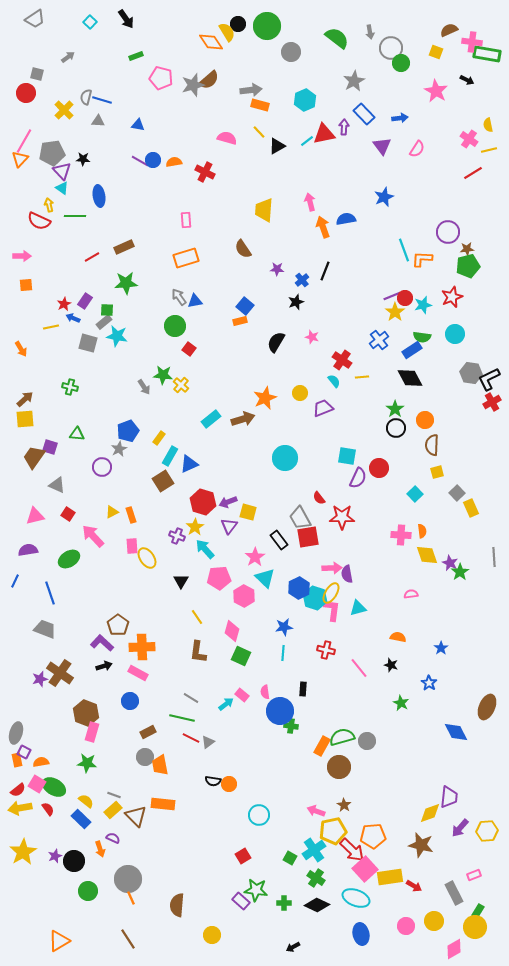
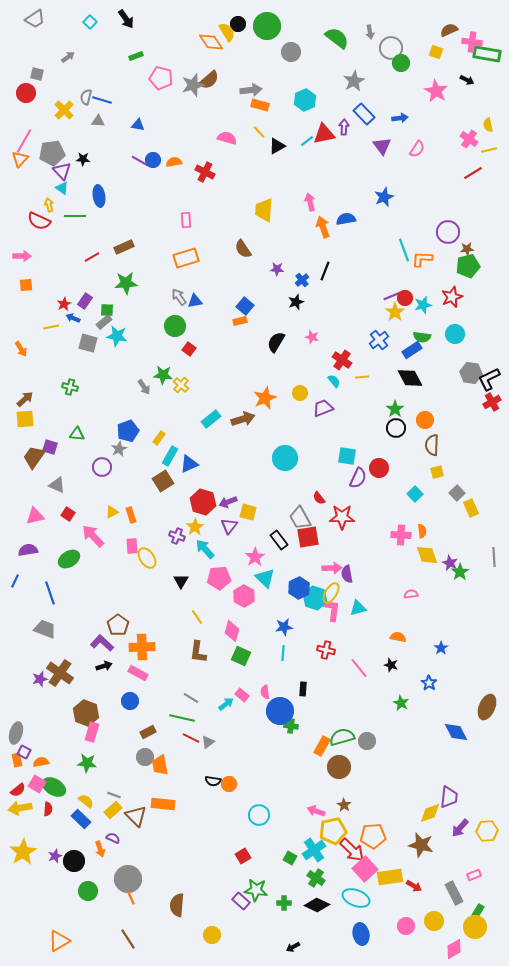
red semicircle at (48, 809): rotated 40 degrees clockwise
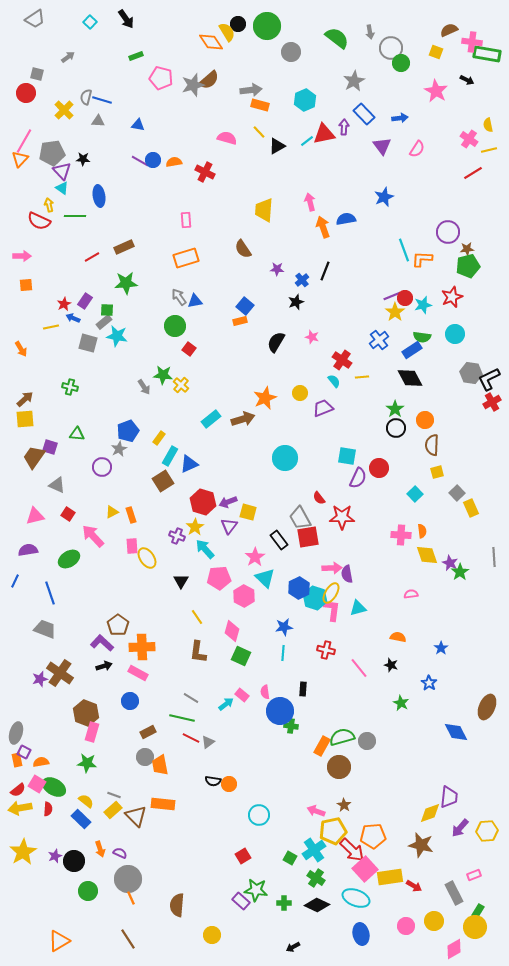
purple semicircle at (113, 838): moved 7 px right, 15 px down
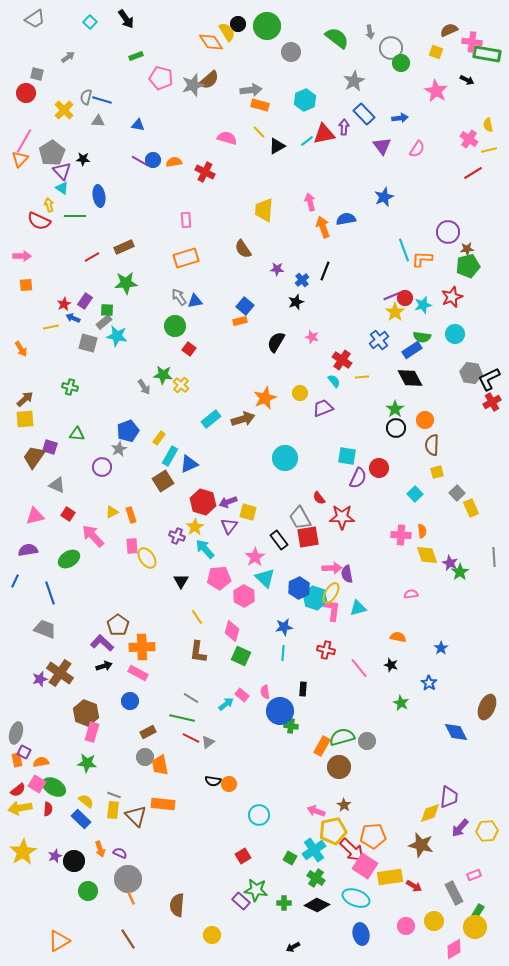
gray pentagon at (52, 153): rotated 25 degrees counterclockwise
yellow rectangle at (113, 810): rotated 42 degrees counterclockwise
pink square at (365, 869): moved 3 px up; rotated 15 degrees counterclockwise
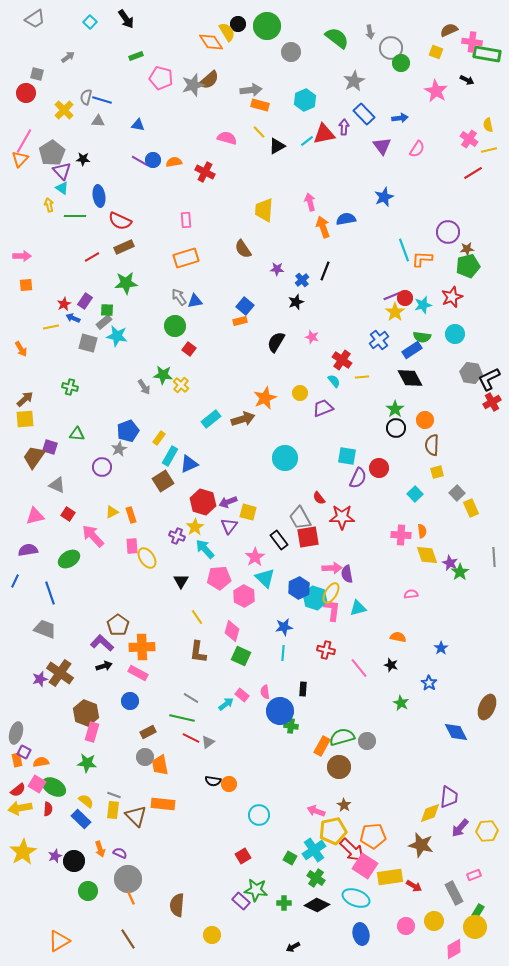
red semicircle at (39, 221): moved 81 px right
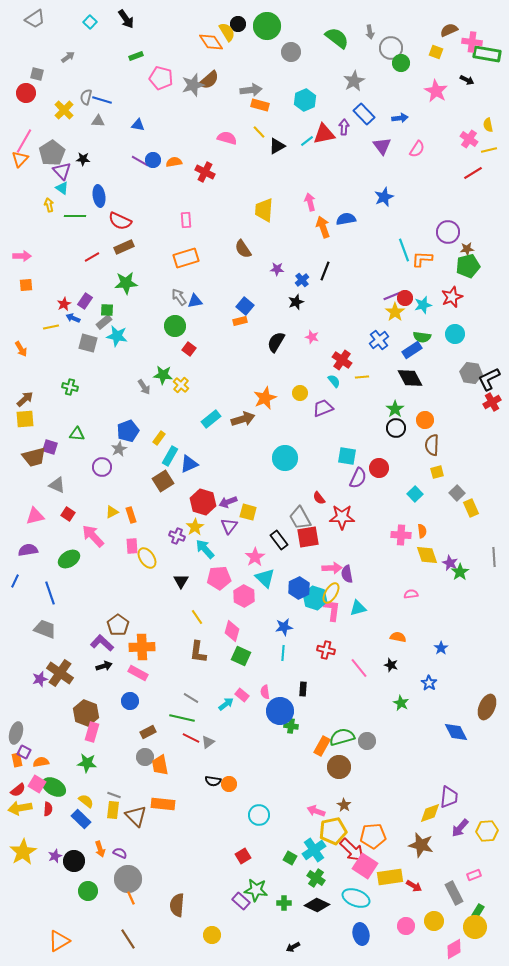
brown trapezoid at (34, 457): rotated 140 degrees counterclockwise
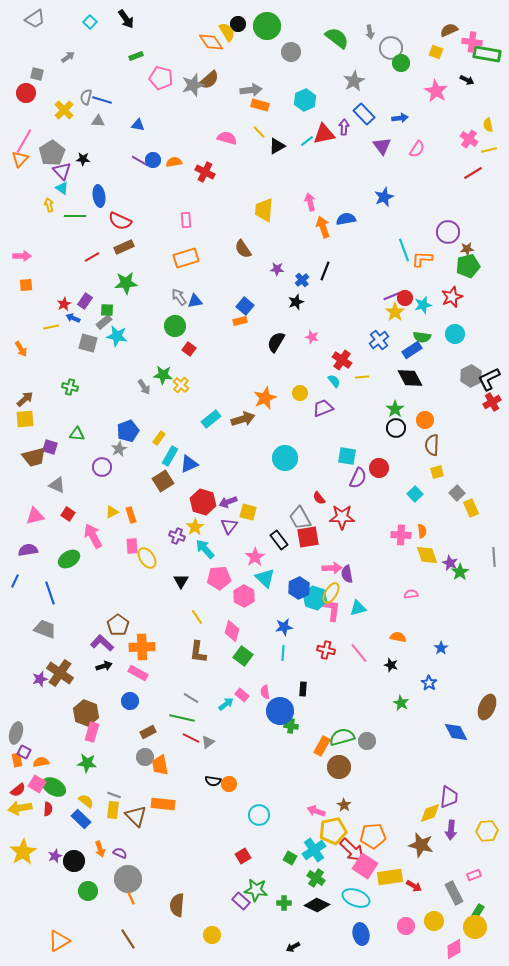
gray hexagon at (471, 373): moved 3 px down; rotated 25 degrees clockwise
pink arrow at (93, 536): rotated 15 degrees clockwise
green square at (241, 656): moved 2 px right; rotated 12 degrees clockwise
pink line at (359, 668): moved 15 px up
purple arrow at (460, 828): moved 9 px left, 2 px down; rotated 36 degrees counterclockwise
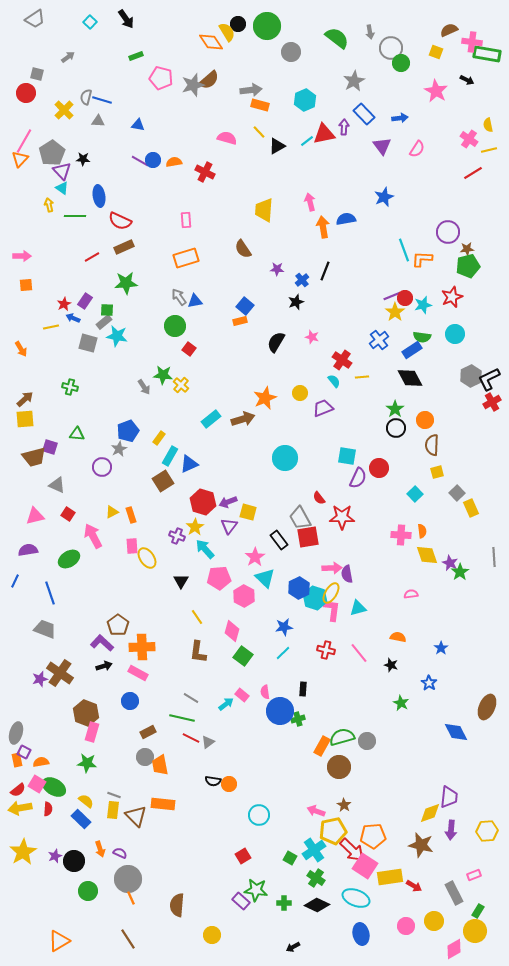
orange arrow at (323, 227): rotated 10 degrees clockwise
cyan line at (283, 653): rotated 42 degrees clockwise
green cross at (291, 726): moved 7 px right, 7 px up; rotated 24 degrees counterclockwise
yellow circle at (475, 927): moved 4 px down
